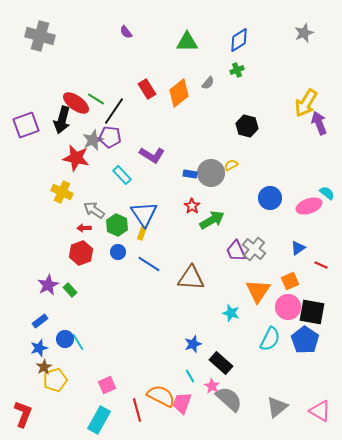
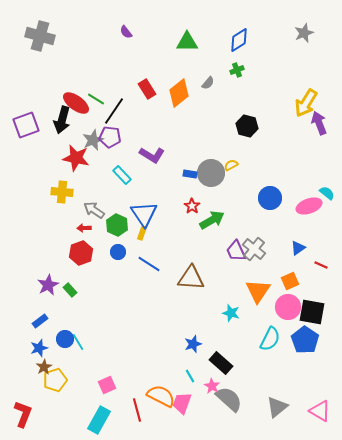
yellow cross at (62, 192): rotated 20 degrees counterclockwise
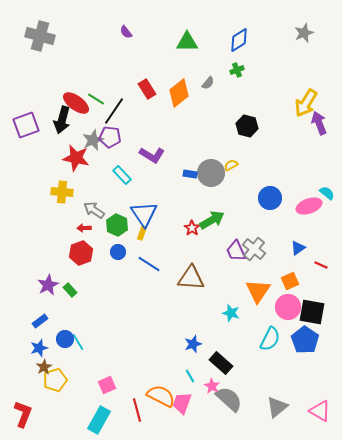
red star at (192, 206): moved 22 px down
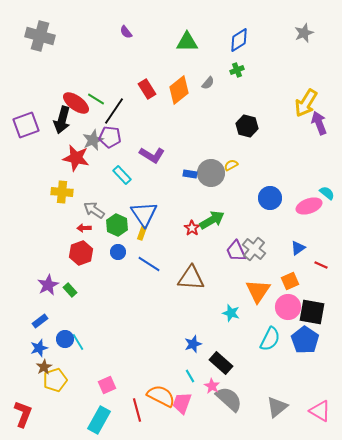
orange diamond at (179, 93): moved 3 px up
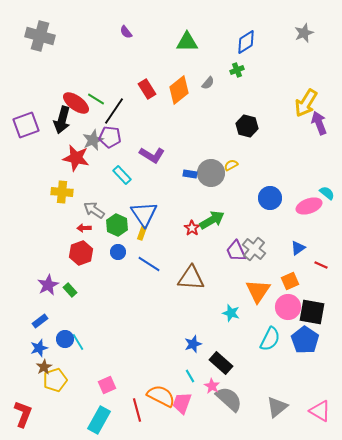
blue diamond at (239, 40): moved 7 px right, 2 px down
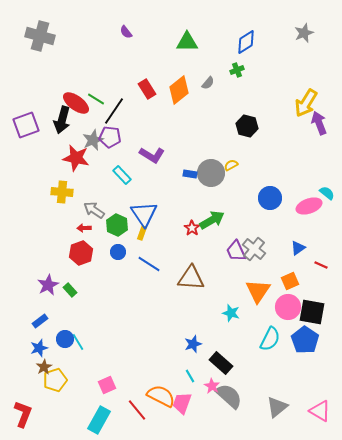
gray semicircle at (229, 399): moved 3 px up
red line at (137, 410): rotated 25 degrees counterclockwise
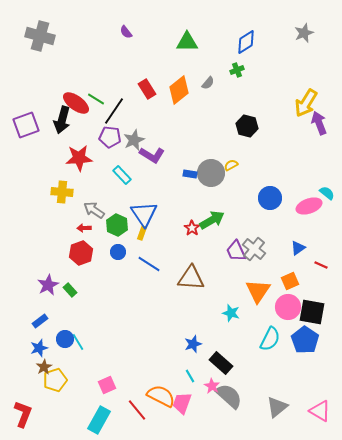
gray star at (93, 140): moved 41 px right
red star at (76, 158): moved 3 px right; rotated 16 degrees counterclockwise
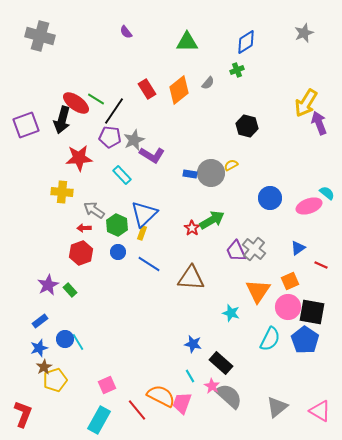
blue triangle at (144, 214): rotated 20 degrees clockwise
blue star at (193, 344): rotated 30 degrees clockwise
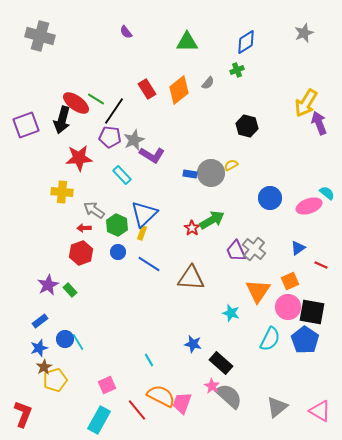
cyan line at (190, 376): moved 41 px left, 16 px up
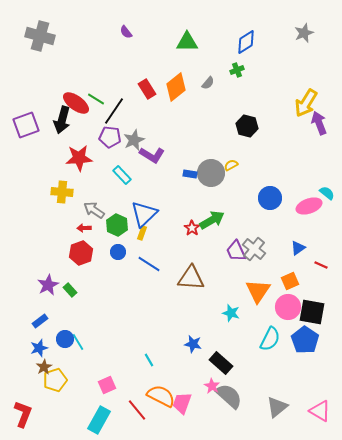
orange diamond at (179, 90): moved 3 px left, 3 px up
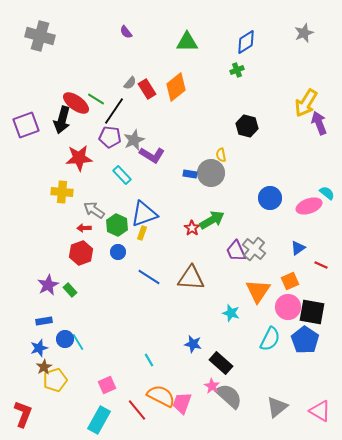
gray semicircle at (208, 83): moved 78 px left
yellow semicircle at (231, 165): moved 10 px left, 10 px up; rotated 72 degrees counterclockwise
blue triangle at (144, 214): rotated 24 degrees clockwise
blue line at (149, 264): moved 13 px down
blue rectangle at (40, 321): moved 4 px right; rotated 28 degrees clockwise
